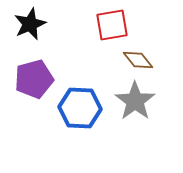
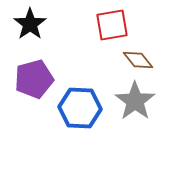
black star: rotated 12 degrees counterclockwise
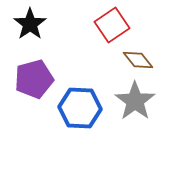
red square: rotated 24 degrees counterclockwise
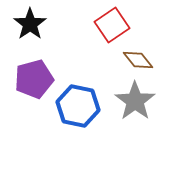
blue hexagon: moved 2 px left, 2 px up; rotated 9 degrees clockwise
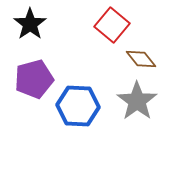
red square: rotated 16 degrees counterclockwise
brown diamond: moved 3 px right, 1 px up
gray star: moved 2 px right
blue hexagon: rotated 9 degrees counterclockwise
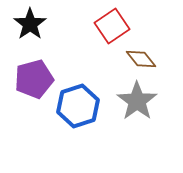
red square: moved 1 px down; rotated 16 degrees clockwise
blue hexagon: rotated 21 degrees counterclockwise
